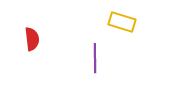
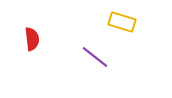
purple line: moved 1 px up; rotated 52 degrees counterclockwise
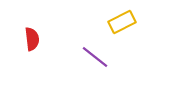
yellow rectangle: rotated 44 degrees counterclockwise
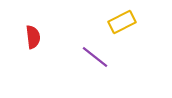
red semicircle: moved 1 px right, 2 px up
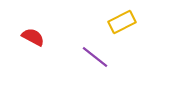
red semicircle: rotated 55 degrees counterclockwise
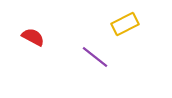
yellow rectangle: moved 3 px right, 2 px down
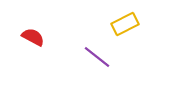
purple line: moved 2 px right
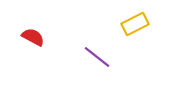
yellow rectangle: moved 10 px right
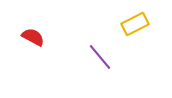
purple line: moved 3 px right; rotated 12 degrees clockwise
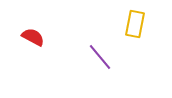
yellow rectangle: rotated 52 degrees counterclockwise
